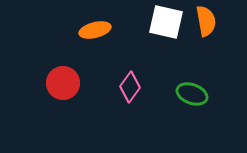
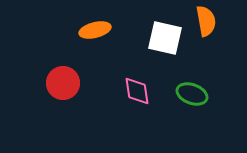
white square: moved 1 px left, 16 px down
pink diamond: moved 7 px right, 4 px down; rotated 44 degrees counterclockwise
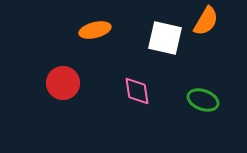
orange semicircle: rotated 40 degrees clockwise
green ellipse: moved 11 px right, 6 px down
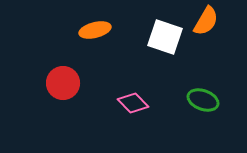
white square: moved 1 px up; rotated 6 degrees clockwise
pink diamond: moved 4 px left, 12 px down; rotated 36 degrees counterclockwise
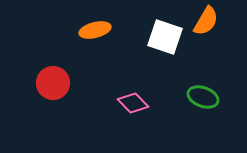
red circle: moved 10 px left
green ellipse: moved 3 px up
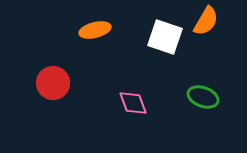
pink diamond: rotated 24 degrees clockwise
